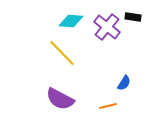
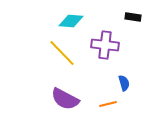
purple cross: moved 2 px left, 18 px down; rotated 32 degrees counterclockwise
blue semicircle: rotated 49 degrees counterclockwise
purple semicircle: moved 5 px right
orange line: moved 2 px up
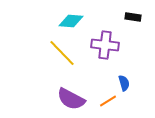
purple semicircle: moved 6 px right
orange line: moved 3 px up; rotated 18 degrees counterclockwise
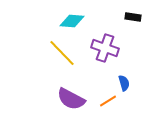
cyan diamond: moved 1 px right
purple cross: moved 3 px down; rotated 12 degrees clockwise
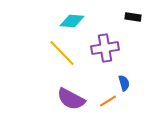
purple cross: rotated 28 degrees counterclockwise
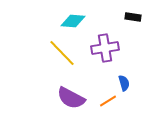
cyan diamond: moved 1 px right
purple semicircle: moved 1 px up
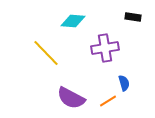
yellow line: moved 16 px left
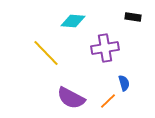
orange line: rotated 12 degrees counterclockwise
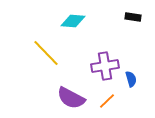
purple cross: moved 18 px down
blue semicircle: moved 7 px right, 4 px up
orange line: moved 1 px left
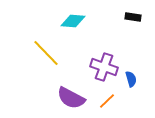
purple cross: moved 1 px left, 1 px down; rotated 28 degrees clockwise
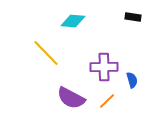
purple cross: rotated 20 degrees counterclockwise
blue semicircle: moved 1 px right, 1 px down
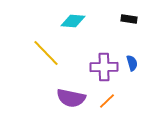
black rectangle: moved 4 px left, 2 px down
blue semicircle: moved 17 px up
purple semicircle: rotated 16 degrees counterclockwise
